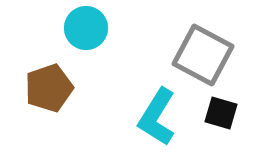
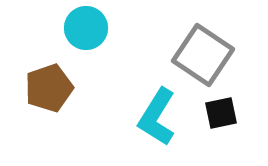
gray square: rotated 6 degrees clockwise
black square: rotated 28 degrees counterclockwise
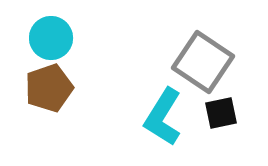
cyan circle: moved 35 px left, 10 px down
gray square: moved 7 px down
cyan L-shape: moved 6 px right
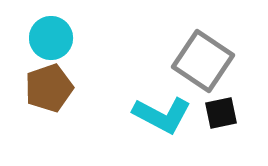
gray square: moved 1 px up
cyan L-shape: moved 1 px left, 2 px up; rotated 94 degrees counterclockwise
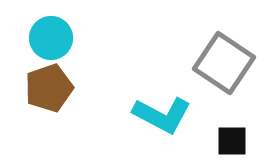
gray square: moved 21 px right, 2 px down
black square: moved 11 px right, 28 px down; rotated 12 degrees clockwise
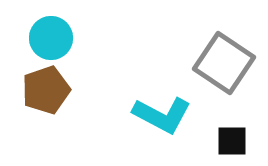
brown pentagon: moved 3 px left, 2 px down
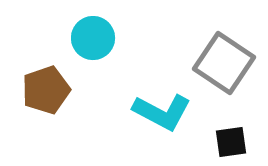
cyan circle: moved 42 px right
cyan L-shape: moved 3 px up
black square: moved 1 px left, 1 px down; rotated 8 degrees counterclockwise
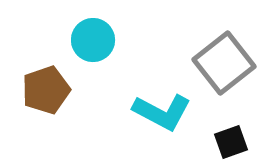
cyan circle: moved 2 px down
gray square: rotated 18 degrees clockwise
black square: rotated 12 degrees counterclockwise
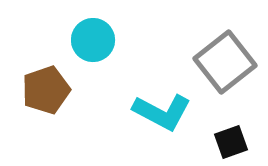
gray square: moved 1 px right, 1 px up
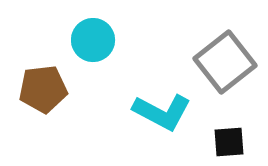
brown pentagon: moved 3 px left, 1 px up; rotated 12 degrees clockwise
black square: moved 2 px left; rotated 16 degrees clockwise
